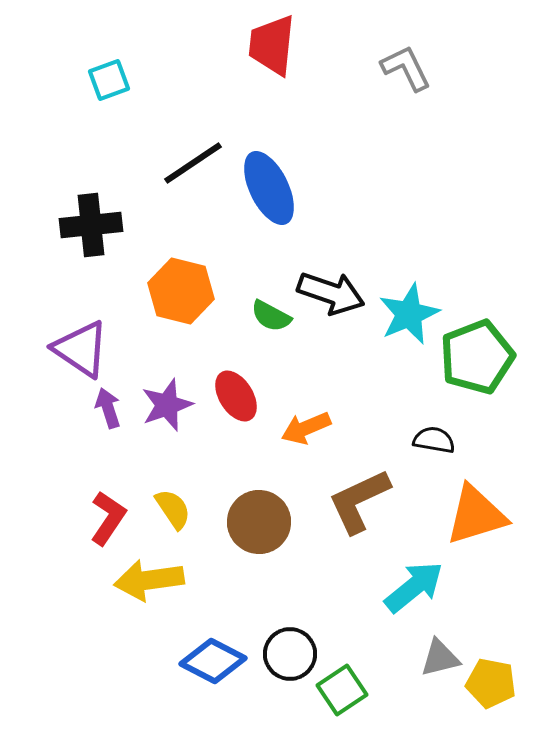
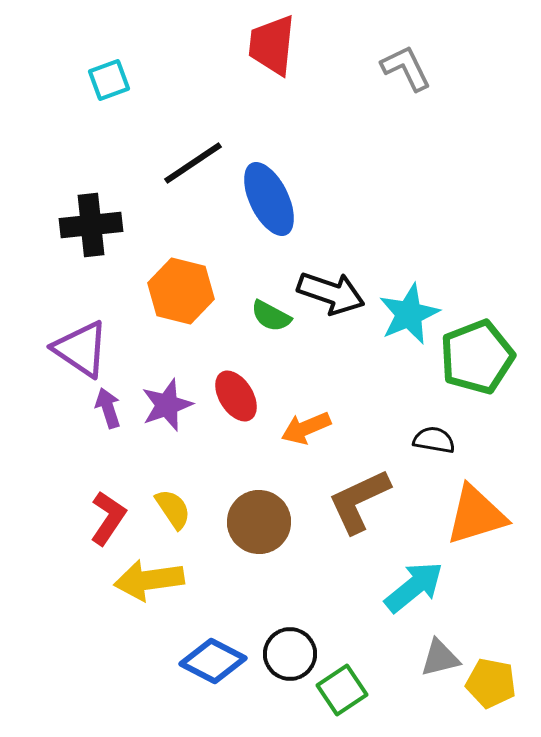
blue ellipse: moved 11 px down
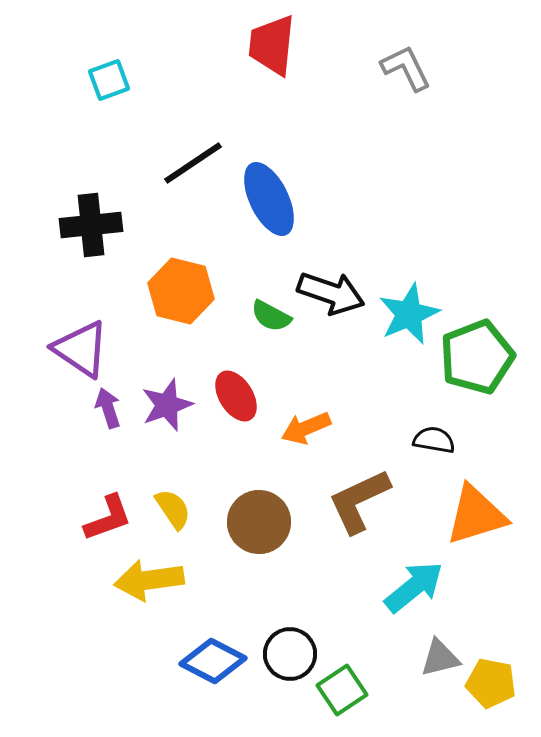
red L-shape: rotated 36 degrees clockwise
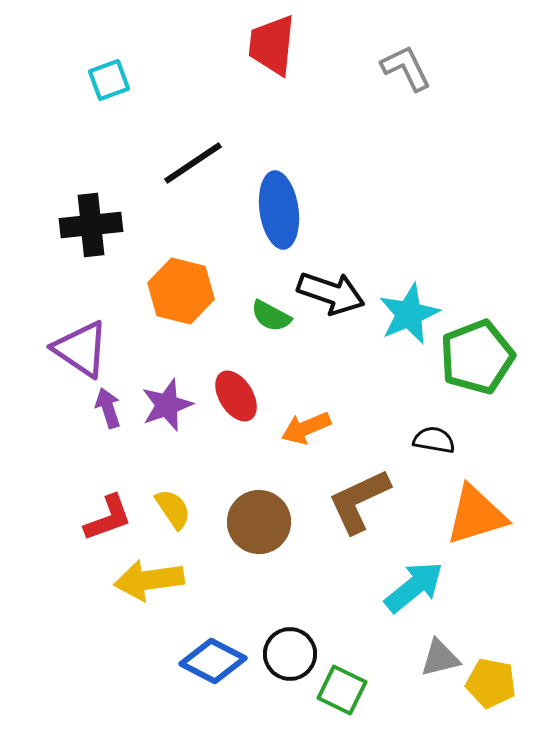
blue ellipse: moved 10 px right, 11 px down; rotated 18 degrees clockwise
green square: rotated 30 degrees counterclockwise
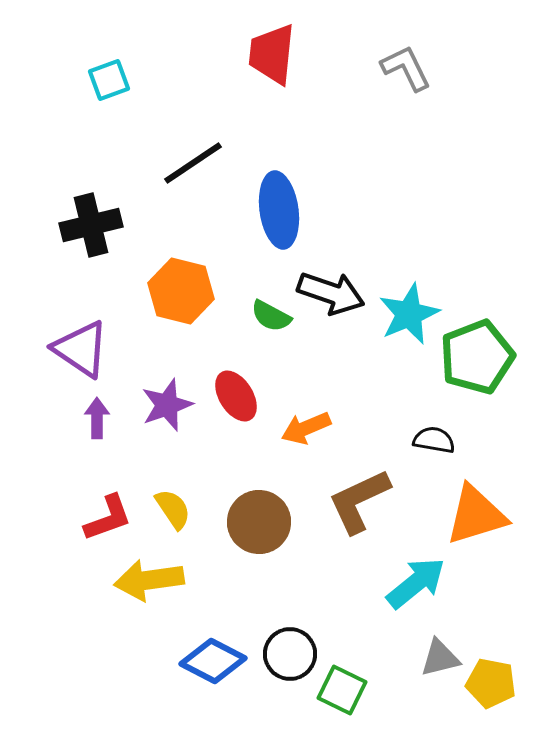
red trapezoid: moved 9 px down
black cross: rotated 8 degrees counterclockwise
purple arrow: moved 11 px left, 10 px down; rotated 18 degrees clockwise
cyan arrow: moved 2 px right, 4 px up
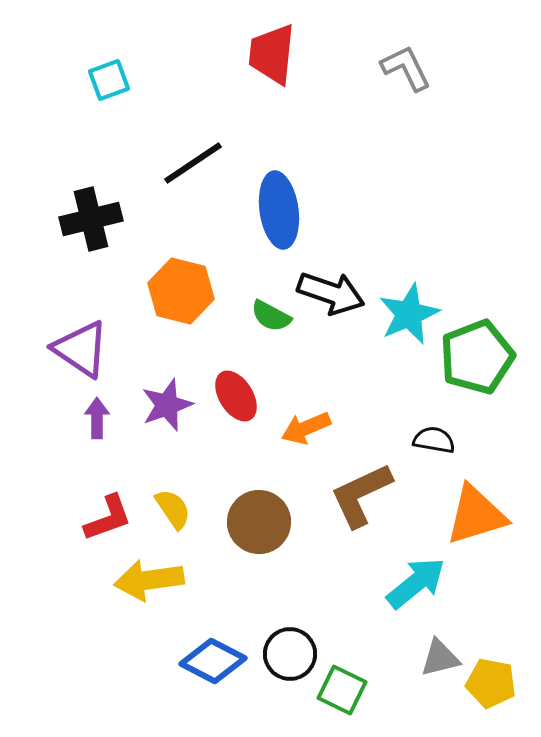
black cross: moved 6 px up
brown L-shape: moved 2 px right, 6 px up
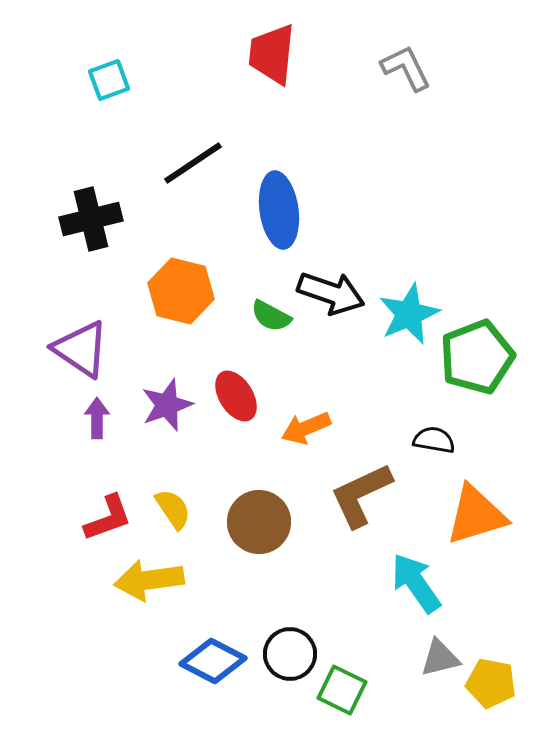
cyan arrow: rotated 86 degrees counterclockwise
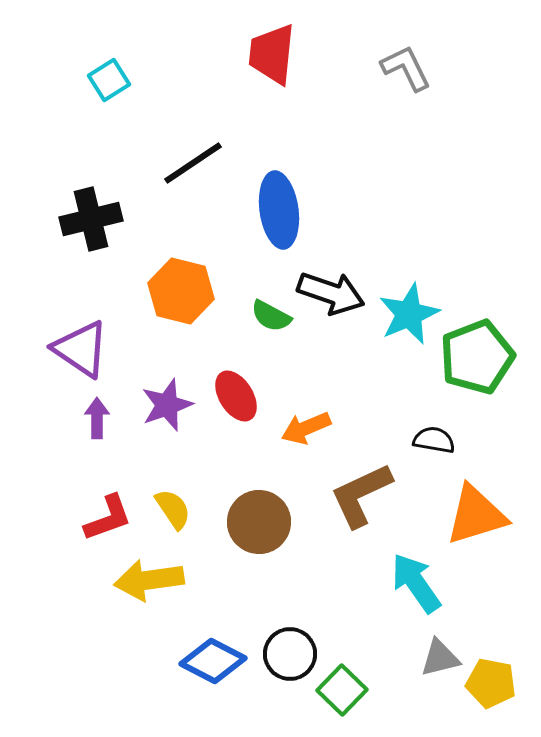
cyan square: rotated 12 degrees counterclockwise
green square: rotated 18 degrees clockwise
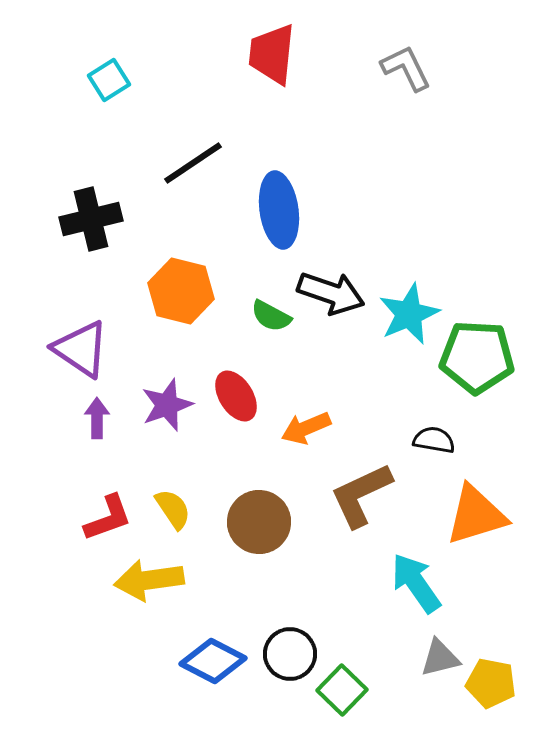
green pentagon: rotated 24 degrees clockwise
